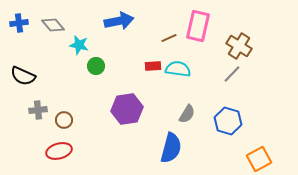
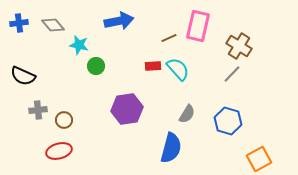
cyan semicircle: rotated 40 degrees clockwise
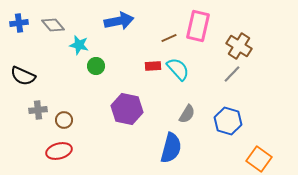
purple hexagon: rotated 20 degrees clockwise
orange square: rotated 25 degrees counterclockwise
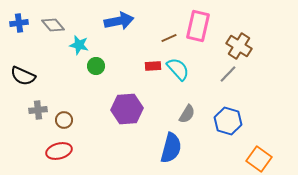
gray line: moved 4 px left
purple hexagon: rotated 16 degrees counterclockwise
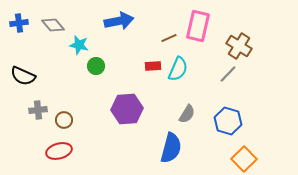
cyan semicircle: rotated 65 degrees clockwise
orange square: moved 15 px left; rotated 10 degrees clockwise
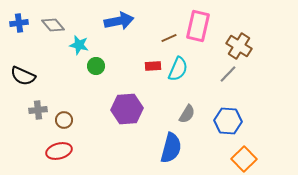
blue hexagon: rotated 12 degrees counterclockwise
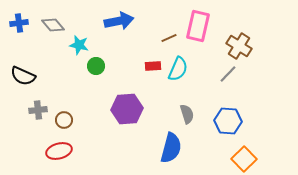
gray semicircle: rotated 48 degrees counterclockwise
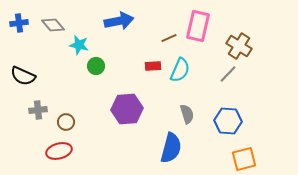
cyan semicircle: moved 2 px right, 1 px down
brown circle: moved 2 px right, 2 px down
orange square: rotated 30 degrees clockwise
